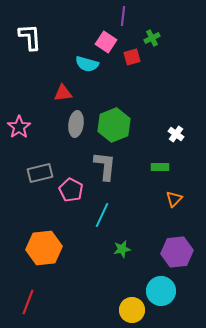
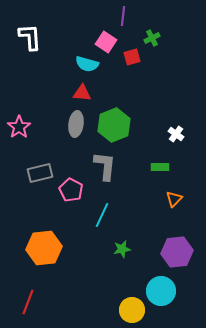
red triangle: moved 19 px right; rotated 12 degrees clockwise
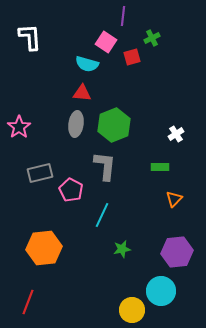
white cross: rotated 21 degrees clockwise
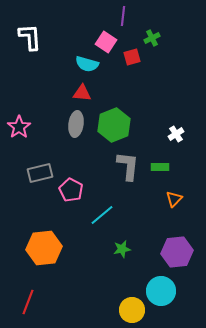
gray L-shape: moved 23 px right
cyan line: rotated 25 degrees clockwise
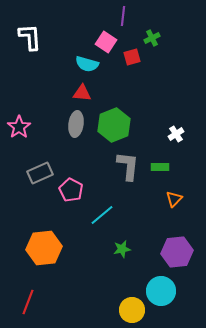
gray rectangle: rotated 10 degrees counterclockwise
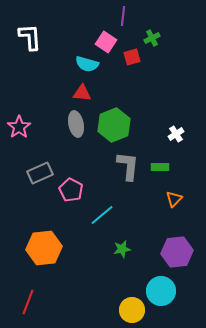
gray ellipse: rotated 20 degrees counterclockwise
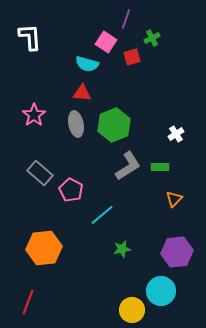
purple line: moved 3 px right, 3 px down; rotated 12 degrees clockwise
pink star: moved 15 px right, 12 px up
gray L-shape: rotated 52 degrees clockwise
gray rectangle: rotated 65 degrees clockwise
